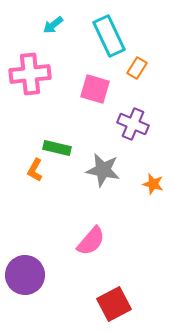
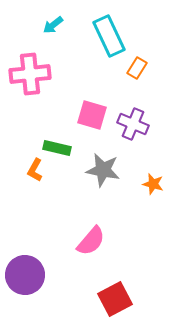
pink square: moved 3 px left, 26 px down
red square: moved 1 px right, 5 px up
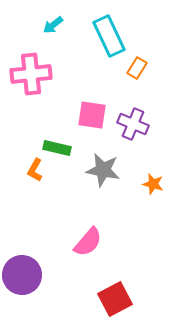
pink cross: moved 1 px right
pink square: rotated 8 degrees counterclockwise
pink semicircle: moved 3 px left, 1 px down
purple circle: moved 3 px left
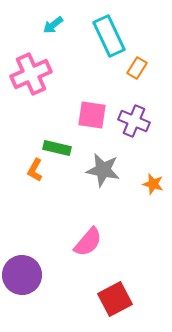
pink cross: rotated 18 degrees counterclockwise
purple cross: moved 1 px right, 3 px up
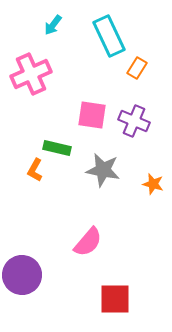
cyan arrow: rotated 15 degrees counterclockwise
red square: rotated 28 degrees clockwise
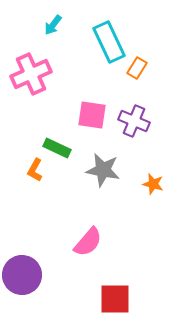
cyan rectangle: moved 6 px down
green rectangle: rotated 12 degrees clockwise
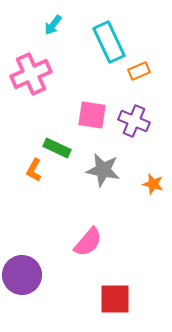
orange rectangle: moved 2 px right, 3 px down; rotated 35 degrees clockwise
orange L-shape: moved 1 px left
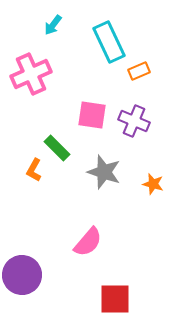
green rectangle: rotated 20 degrees clockwise
gray star: moved 1 px right, 2 px down; rotated 8 degrees clockwise
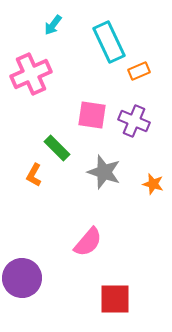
orange L-shape: moved 5 px down
purple circle: moved 3 px down
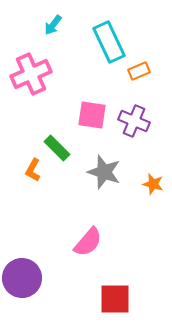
orange L-shape: moved 1 px left, 5 px up
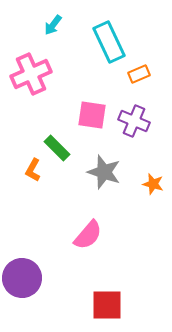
orange rectangle: moved 3 px down
pink semicircle: moved 7 px up
red square: moved 8 px left, 6 px down
